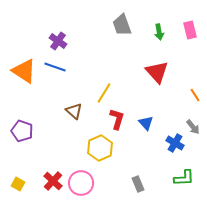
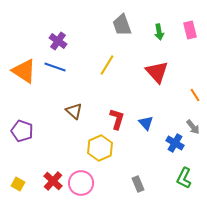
yellow line: moved 3 px right, 28 px up
green L-shape: rotated 120 degrees clockwise
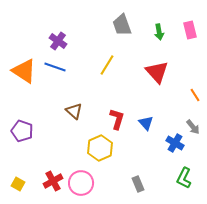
red cross: rotated 18 degrees clockwise
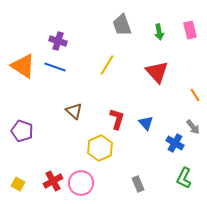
purple cross: rotated 18 degrees counterclockwise
orange triangle: moved 1 px left, 5 px up
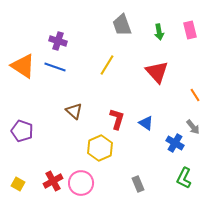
blue triangle: rotated 14 degrees counterclockwise
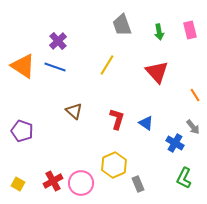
purple cross: rotated 30 degrees clockwise
yellow hexagon: moved 14 px right, 17 px down
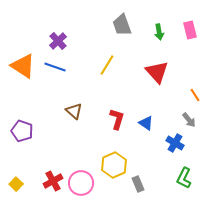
gray arrow: moved 4 px left, 7 px up
yellow square: moved 2 px left; rotated 16 degrees clockwise
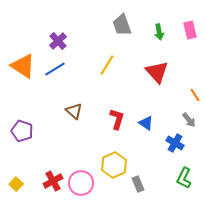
blue line: moved 2 px down; rotated 50 degrees counterclockwise
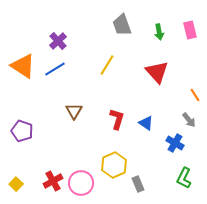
brown triangle: rotated 18 degrees clockwise
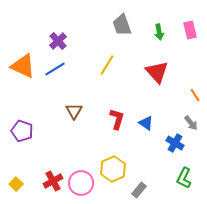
orange triangle: rotated 8 degrees counterclockwise
gray arrow: moved 2 px right, 3 px down
yellow hexagon: moved 1 px left, 4 px down
gray rectangle: moved 1 px right, 6 px down; rotated 63 degrees clockwise
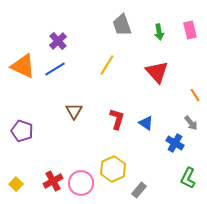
green L-shape: moved 4 px right
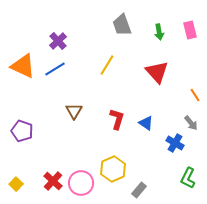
red cross: rotated 18 degrees counterclockwise
